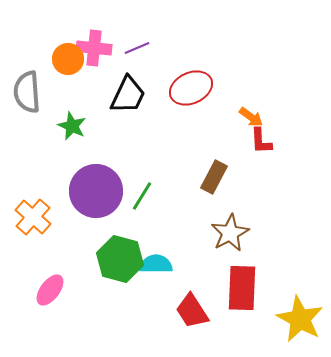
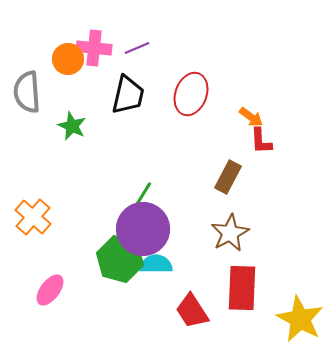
red ellipse: moved 6 px down; rotated 45 degrees counterclockwise
black trapezoid: rotated 12 degrees counterclockwise
brown rectangle: moved 14 px right
purple circle: moved 47 px right, 38 px down
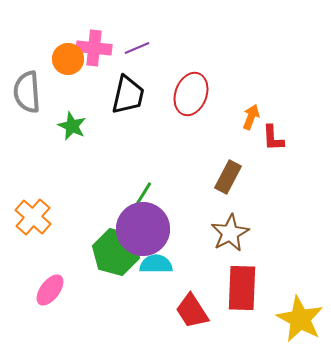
orange arrow: rotated 105 degrees counterclockwise
red L-shape: moved 12 px right, 3 px up
green hexagon: moved 4 px left, 7 px up
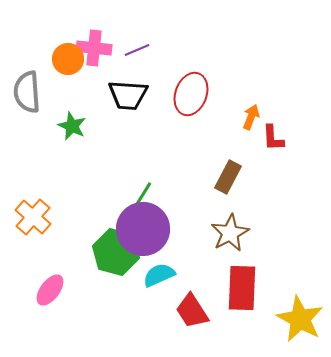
purple line: moved 2 px down
black trapezoid: rotated 81 degrees clockwise
cyan semicircle: moved 3 px right, 11 px down; rotated 24 degrees counterclockwise
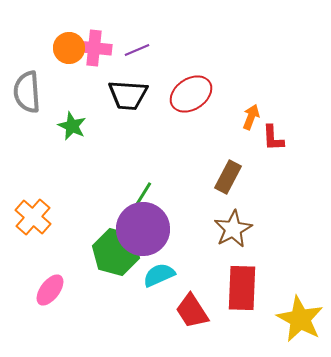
orange circle: moved 1 px right, 11 px up
red ellipse: rotated 36 degrees clockwise
brown star: moved 3 px right, 4 px up
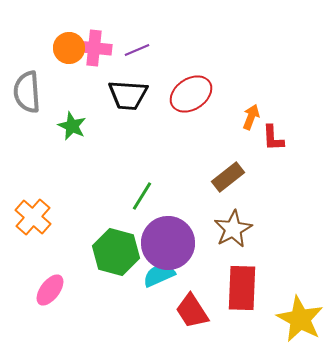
brown rectangle: rotated 24 degrees clockwise
purple circle: moved 25 px right, 14 px down
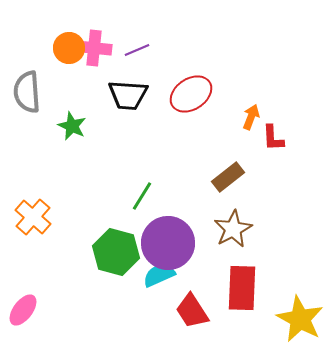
pink ellipse: moved 27 px left, 20 px down
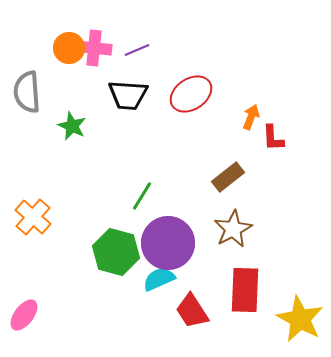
cyan semicircle: moved 4 px down
red rectangle: moved 3 px right, 2 px down
pink ellipse: moved 1 px right, 5 px down
